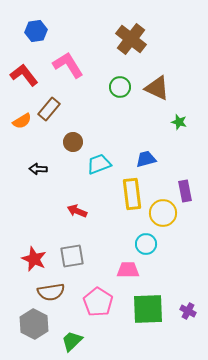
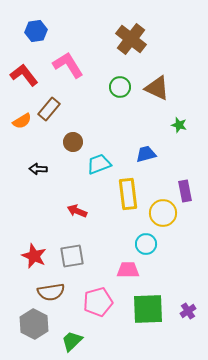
green star: moved 3 px down
blue trapezoid: moved 5 px up
yellow rectangle: moved 4 px left
red star: moved 3 px up
pink pentagon: rotated 24 degrees clockwise
purple cross: rotated 28 degrees clockwise
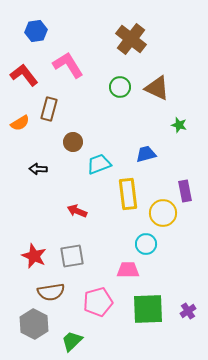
brown rectangle: rotated 25 degrees counterclockwise
orange semicircle: moved 2 px left, 2 px down
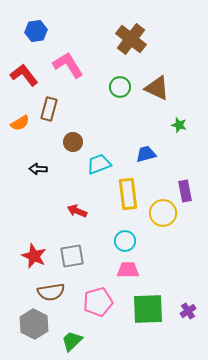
cyan circle: moved 21 px left, 3 px up
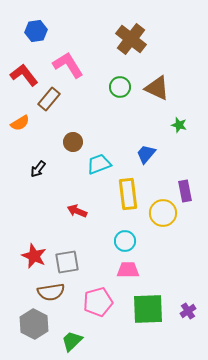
brown rectangle: moved 10 px up; rotated 25 degrees clockwise
blue trapezoid: rotated 35 degrees counterclockwise
black arrow: rotated 54 degrees counterclockwise
gray square: moved 5 px left, 6 px down
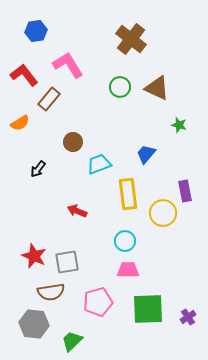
purple cross: moved 6 px down
gray hexagon: rotated 20 degrees counterclockwise
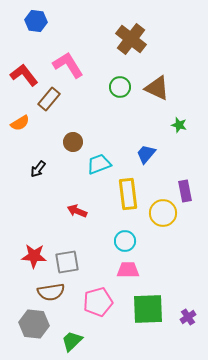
blue hexagon: moved 10 px up; rotated 15 degrees clockwise
red star: rotated 20 degrees counterclockwise
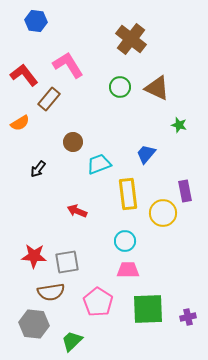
pink pentagon: rotated 24 degrees counterclockwise
purple cross: rotated 21 degrees clockwise
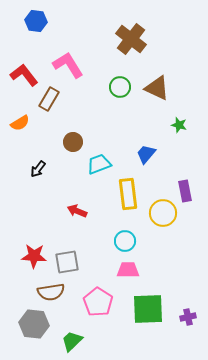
brown rectangle: rotated 10 degrees counterclockwise
